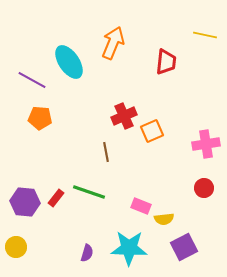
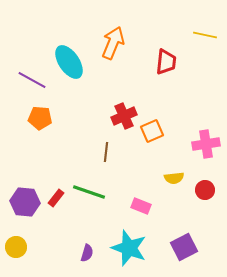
brown line: rotated 18 degrees clockwise
red circle: moved 1 px right, 2 px down
yellow semicircle: moved 10 px right, 41 px up
cyan star: rotated 18 degrees clockwise
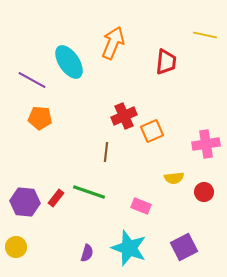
red circle: moved 1 px left, 2 px down
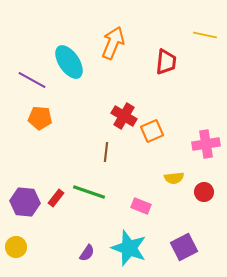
red cross: rotated 35 degrees counterclockwise
purple semicircle: rotated 18 degrees clockwise
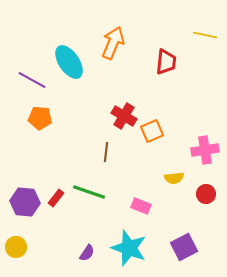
pink cross: moved 1 px left, 6 px down
red circle: moved 2 px right, 2 px down
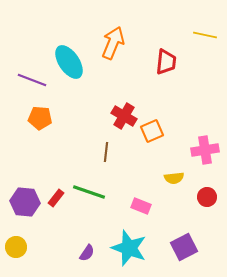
purple line: rotated 8 degrees counterclockwise
red circle: moved 1 px right, 3 px down
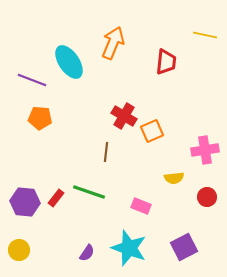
yellow circle: moved 3 px right, 3 px down
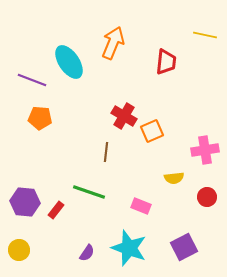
red rectangle: moved 12 px down
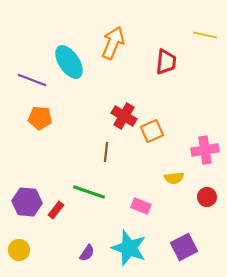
purple hexagon: moved 2 px right
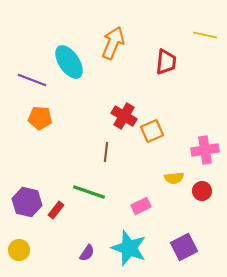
red circle: moved 5 px left, 6 px up
purple hexagon: rotated 8 degrees clockwise
pink rectangle: rotated 48 degrees counterclockwise
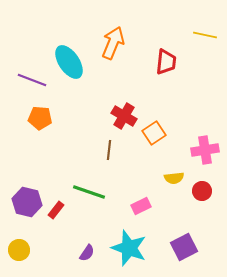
orange square: moved 2 px right, 2 px down; rotated 10 degrees counterclockwise
brown line: moved 3 px right, 2 px up
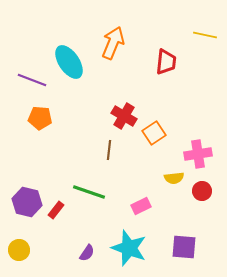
pink cross: moved 7 px left, 4 px down
purple square: rotated 32 degrees clockwise
